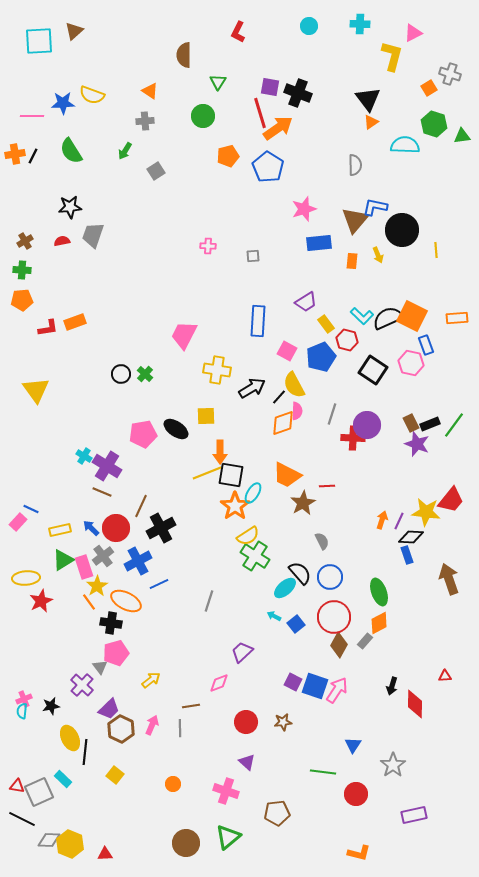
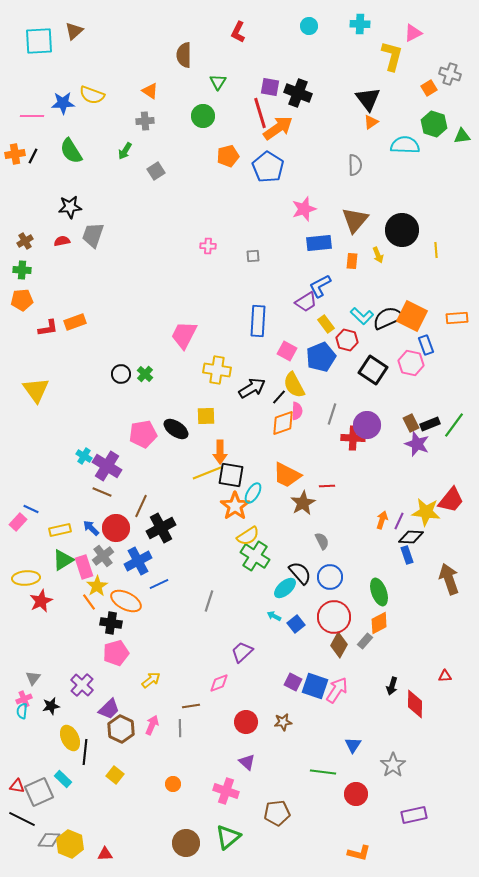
blue L-shape at (375, 207): moved 55 px left, 79 px down; rotated 40 degrees counterclockwise
gray triangle at (100, 667): moved 67 px left, 11 px down; rotated 14 degrees clockwise
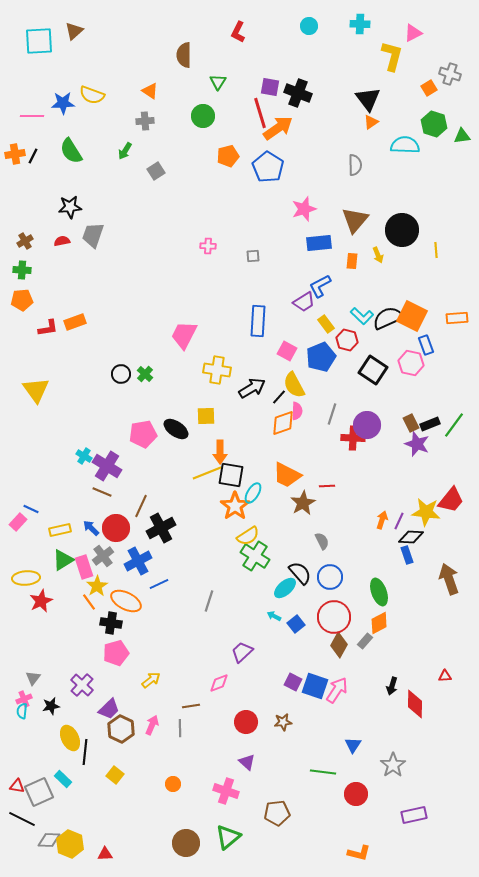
purple trapezoid at (306, 302): moved 2 px left
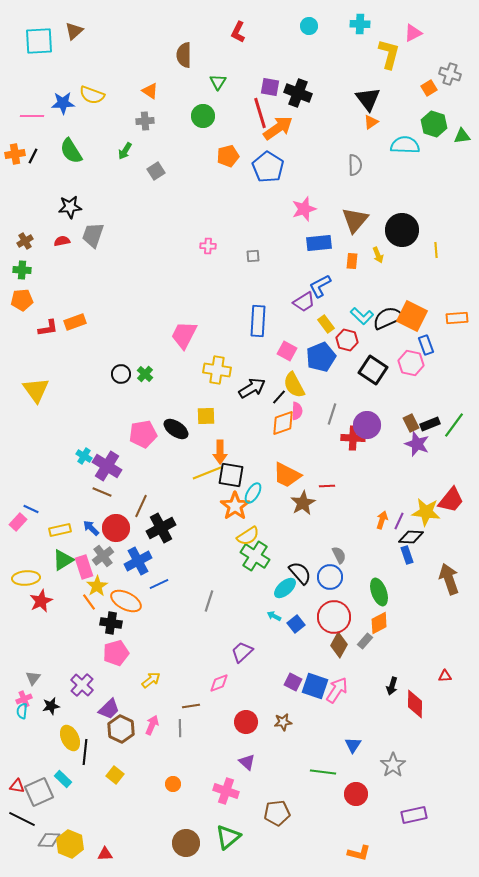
yellow L-shape at (392, 56): moved 3 px left, 2 px up
gray semicircle at (322, 541): moved 17 px right, 14 px down
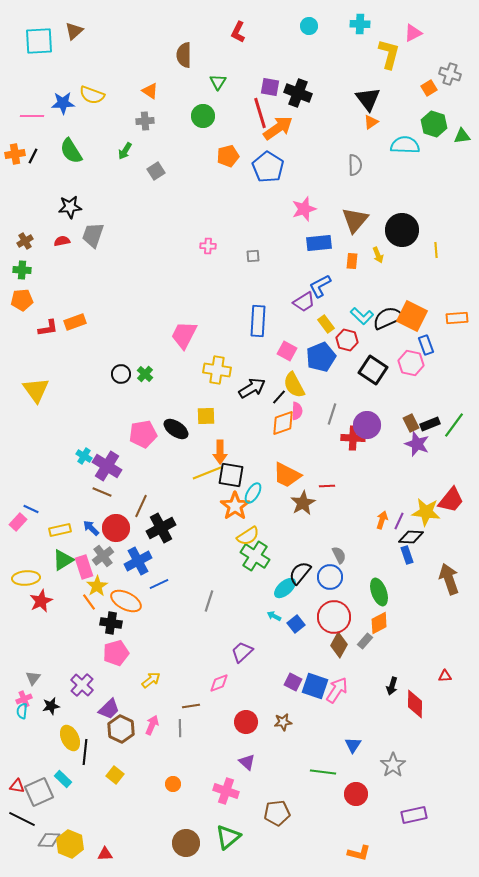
black semicircle at (300, 573): rotated 100 degrees counterclockwise
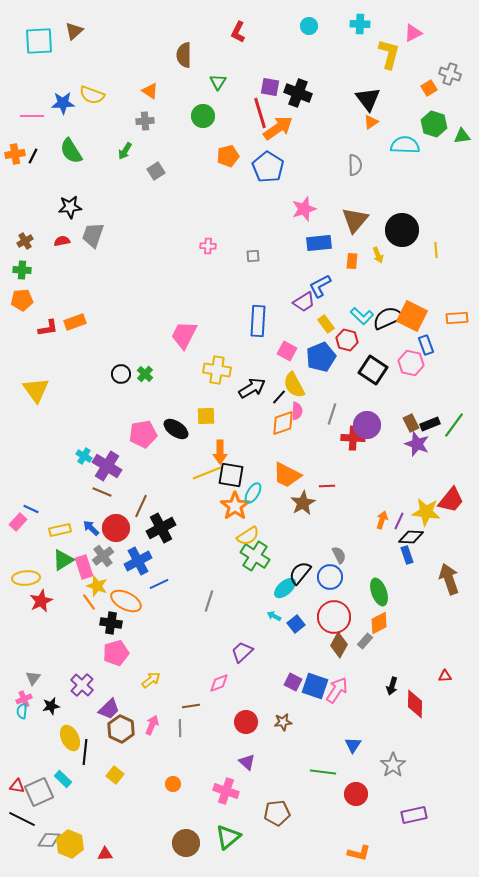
yellow star at (97, 586): rotated 20 degrees counterclockwise
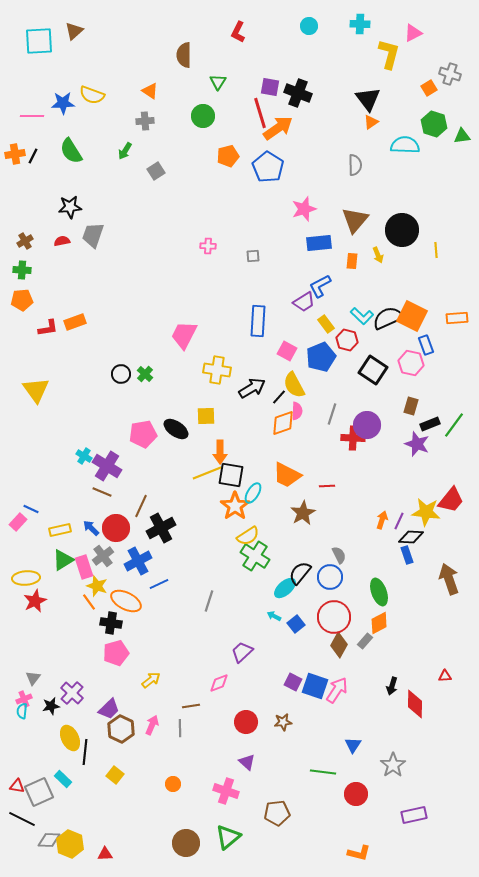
brown rectangle at (411, 423): moved 17 px up; rotated 42 degrees clockwise
brown star at (303, 503): moved 10 px down
red star at (41, 601): moved 6 px left
purple cross at (82, 685): moved 10 px left, 8 px down
